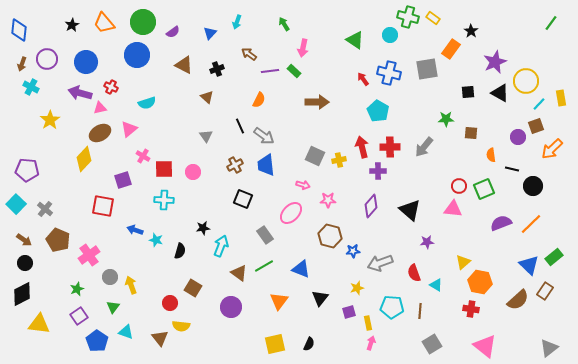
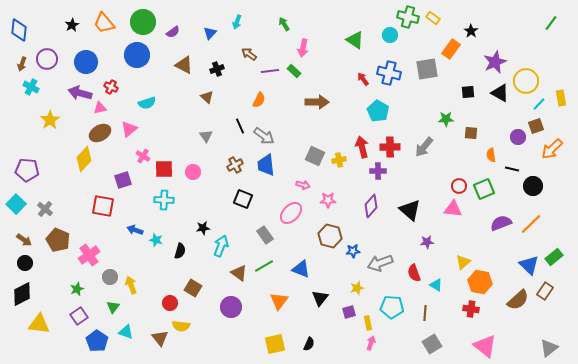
brown line at (420, 311): moved 5 px right, 2 px down
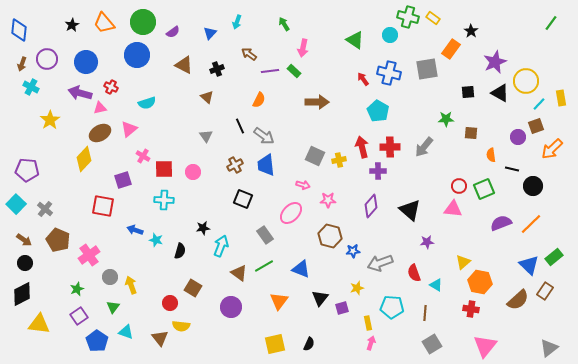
purple square at (349, 312): moved 7 px left, 4 px up
pink triangle at (485, 346): rotated 30 degrees clockwise
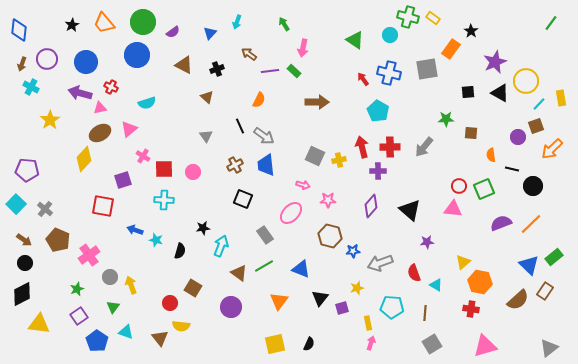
pink triangle at (485, 346): rotated 35 degrees clockwise
